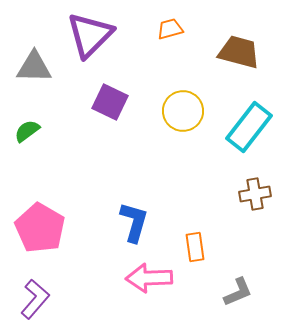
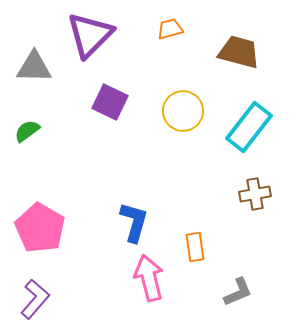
pink arrow: rotated 78 degrees clockwise
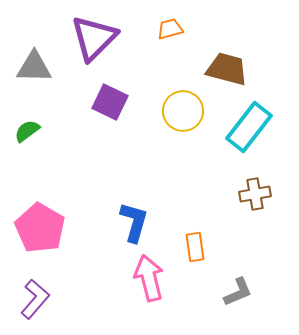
purple triangle: moved 4 px right, 3 px down
brown trapezoid: moved 12 px left, 17 px down
